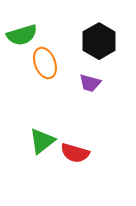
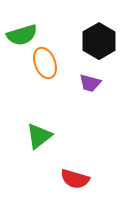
green triangle: moved 3 px left, 5 px up
red semicircle: moved 26 px down
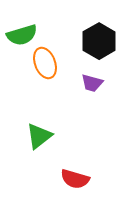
purple trapezoid: moved 2 px right
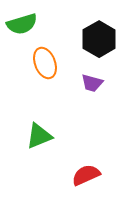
green semicircle: moved 11 px up
black hexagon: moved 2 px up
green triangle: rotated 16 degrees clockwise
red semicircle: moved 11 px right, 4 px up; rotated 140 degrees clockwise
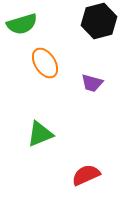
black hexagon: moved 18 px up; rotated 16 degrees clockwise
orange ellipse: rotated 12 degrees counterclockwise
green triangle: moved 1 px right, 2 px up
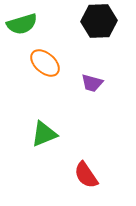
black hexagon: rotated 12 degrees clockwise
orange ellipse: rotated 16 degrees counterclockwise
green triangle: moved 4 px right
red semicircle: rotated 100 degrees counterclockwise
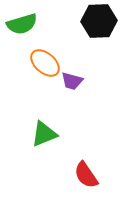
purple trapezoid: moved 20 px left, 2 px up
